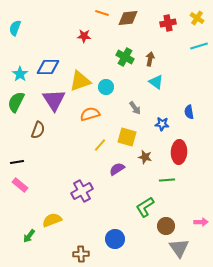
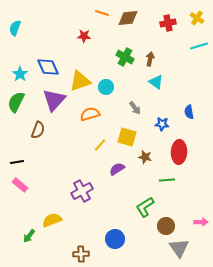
blue diamond: rotated 65 degrees clockwise
purple triangle: rotated 15 degrees clockwise
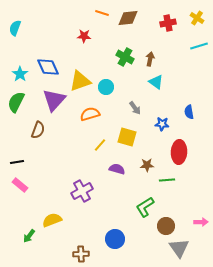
brown star: moved 2 px right, 8 px down; rotated 16 degrees counterclockwise
purple semicircle: rotated 49 degrees clockwise
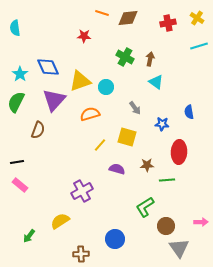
cyan semicircle: rotated 28 degrees counterclockwise
yellow semicircle: moved 8 px right, 1 px down; rotated 12 degrees counterclockwise
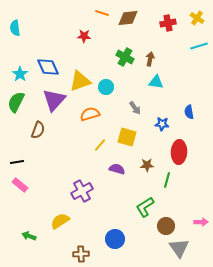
cyan triangle: rotated 28 degrees counterclockwise
green line: rotated 70 degrees counterclockwise
green arrow: rotated 72 degrees clockwise
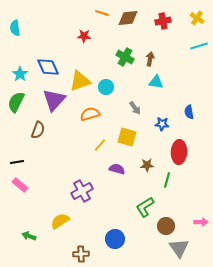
red cross: moved 5 px left, 2 px up
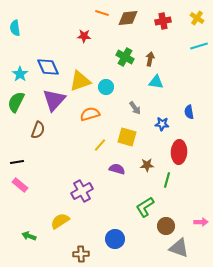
gray triangle: rotated 35 degrees counterclockwise
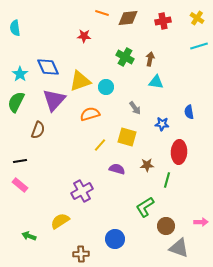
black line: moved 3 px right, 1 px up
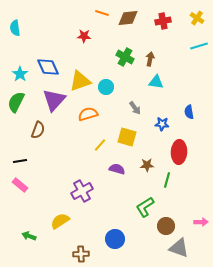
orange semicircle: moved 2 px left
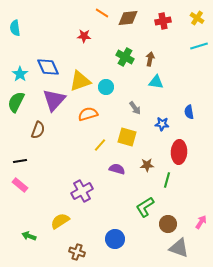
orange line: rotated 16 degrees clockwise
pink arrow: rotated 56 degrees counterclockwise
brown circle: moved 2 px right, 2 px up
brown cross: moved 4 px left, 2 px up; rotated 21 degrees clockwise
